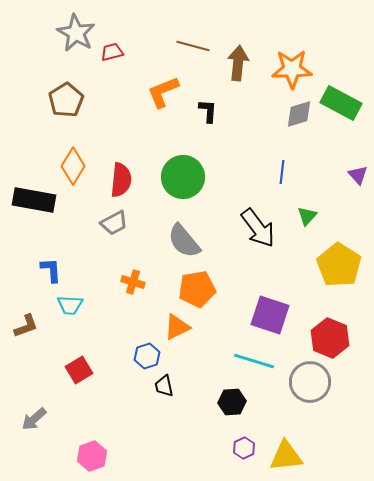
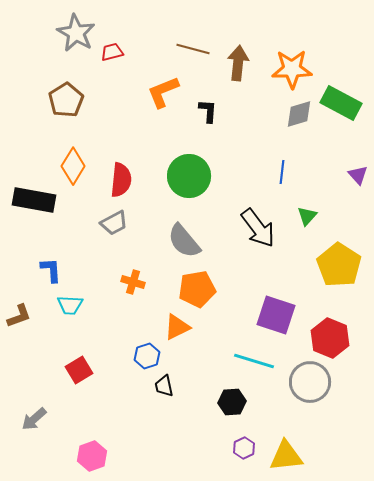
brown line: moved 3 px down
green circle: moved 6 px right, 1 px up
purple square: moved 6 px right
brown L-shape: moved 7 px left, 10 px up
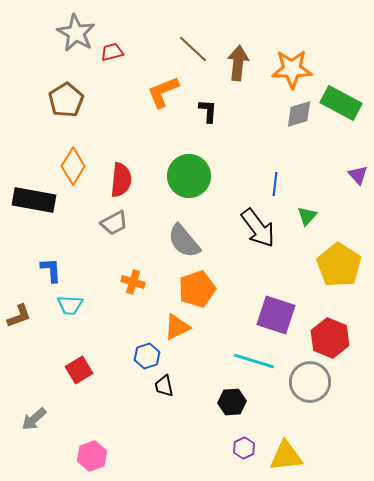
brown line: rotated 28 degrees clockwise
blue line: moved 7 px left, 12 px down
orange pentagon: rotated 9 degrees counterclockwise
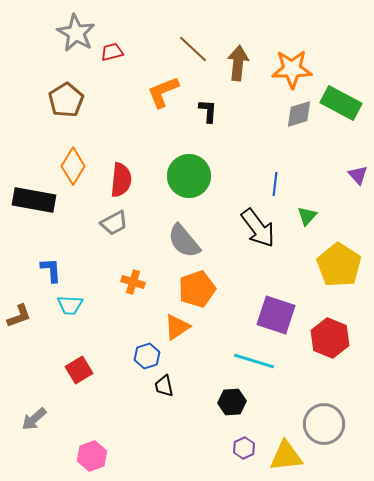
orange triangle: rotated 8 degrees counterclockwise
gray circle: moved 14 px right, 42 px down
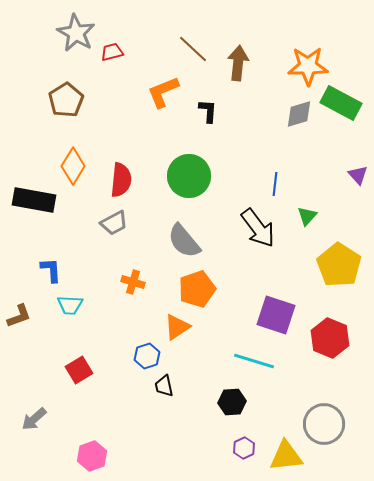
orange star: moved 16 px right, 3 px up
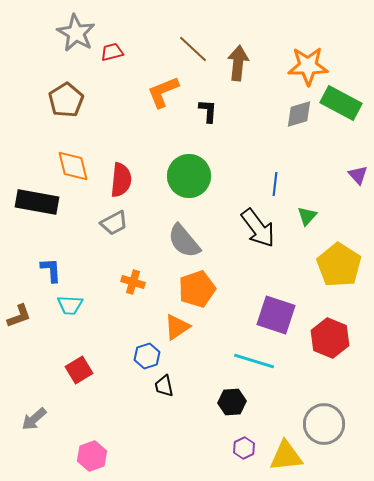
orange diamond: rotated 45 degrees counterclockwise
black rectangle: moved 3 px right, 2 px down
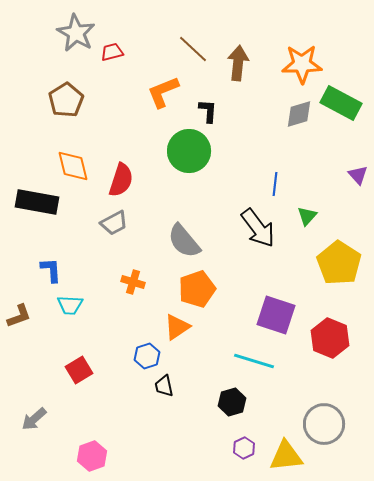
orange star: moved 6 px left, 2 px up
green circle: moved 25 px up
red semicircle: rotated 12 degrees clockwise
yellow pentagon: moved 2 px up
black hexagon: rotated 12 degrees counterclockwise
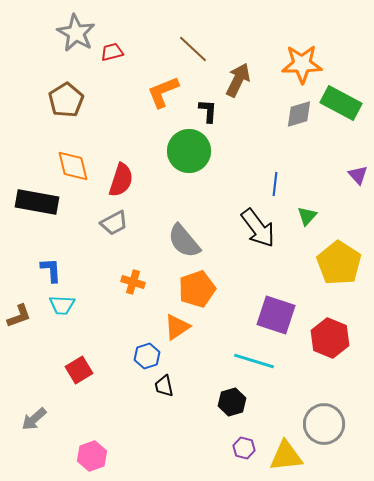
brown arrow: moved 17 px down; rotated 20 degrees clockwise
cyan trapezoid: moved 8 px left
purple hexagon: rotated 20 degrees counterclockwise
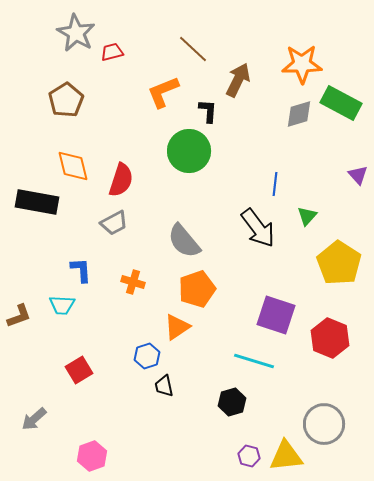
blue L-shape: moved 30 px right
purple hexagon: moved 5 px right, 8 px down
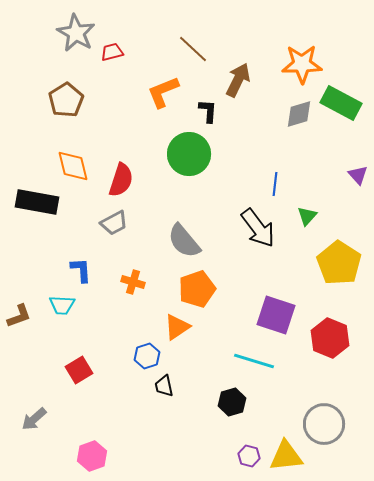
green circle: moved 3 px down
